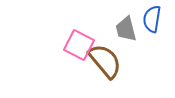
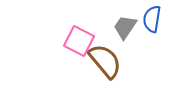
gray trapezoid: moved 1 px left, 2 px up; rotated 48 degrees clockwise
pink square: moved 4 px up
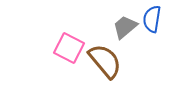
gray trapezoid: rotated 16 degrees clockwise
pink square: moved 10 px left, 7 px down
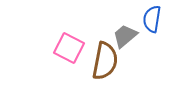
gray trapezoid: moved 9 px down
brown semicircle: rotated 51 degrees clockwise
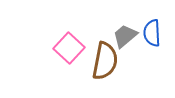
blue semicircle: moved 14 px down; rotated 12 degrees counterclockwise
pink square: rotated 16 degrees clockwise
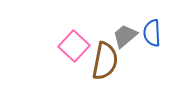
pink square: moved 5 px right, 2 px up
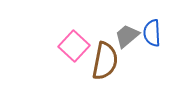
gray trapezoid: moved 2 px right
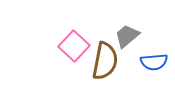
blue semicircle: moved 2 px right, 29 px down; rotated 92 degrees counterclockwise
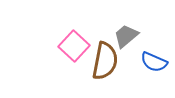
gray trapezoid: moved 1 px left
blue semicircle: rotated 28 degrees clockwise
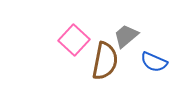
pink square: moved 6 px up
